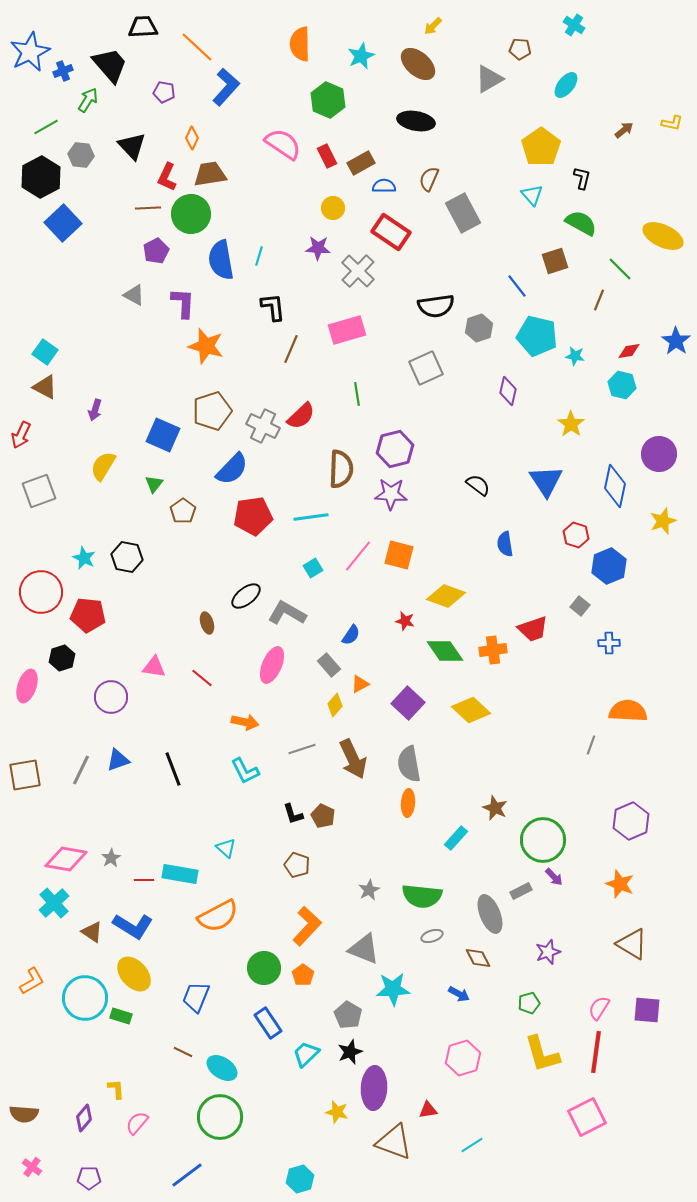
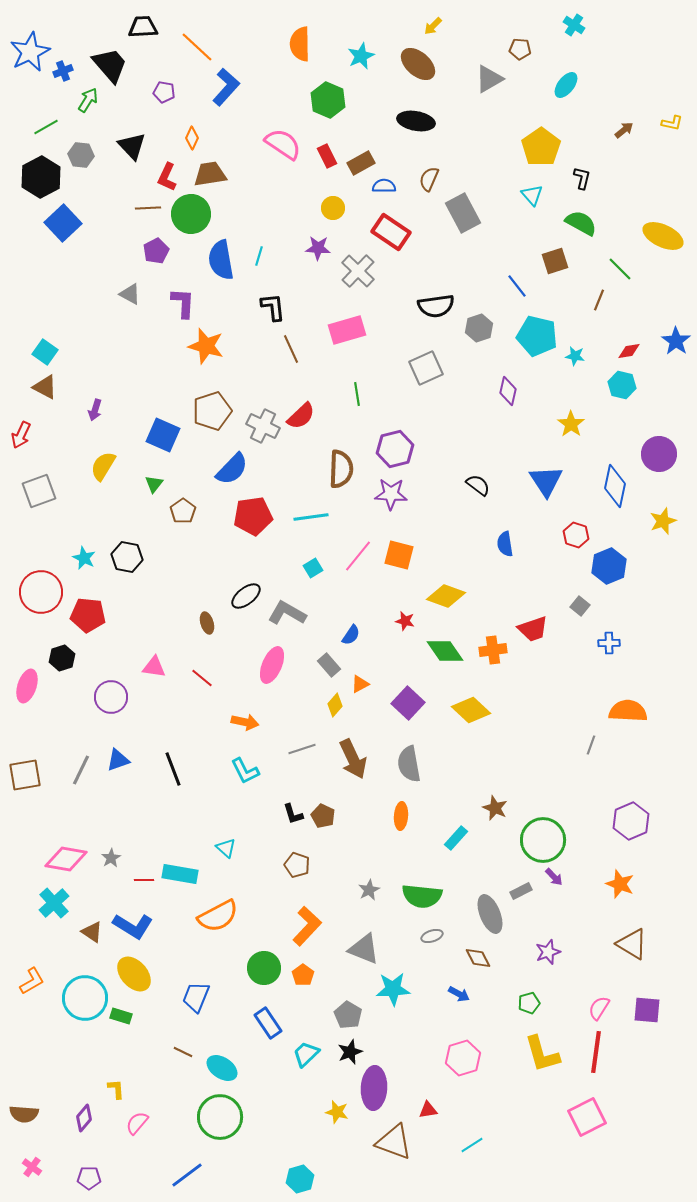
gray triangle at (134, 295): moved 4 px left, 1 px up
brown line at (291, 349): rotated 48 degrees counterclockwise
orange ellipse at (408, 803): moved 7 px left, 13 px down
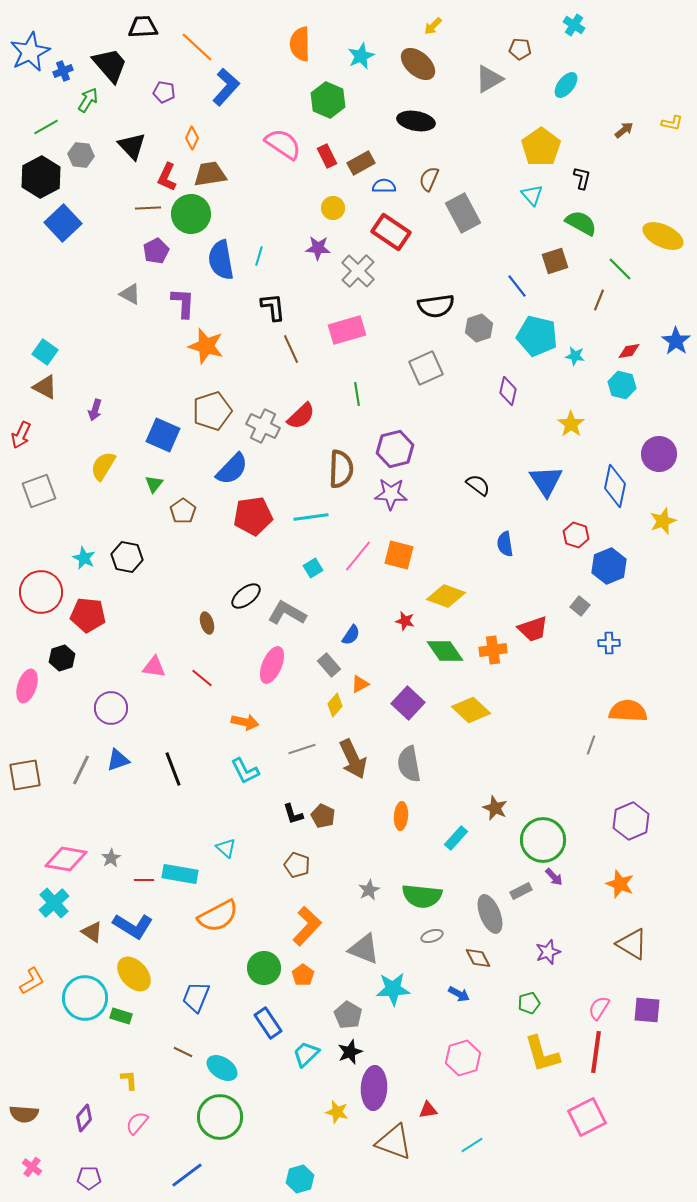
purple circle at (111, 697): moved 11 px down
yellow L-shape at (116, 1089): moved 13 px right, 9 px up
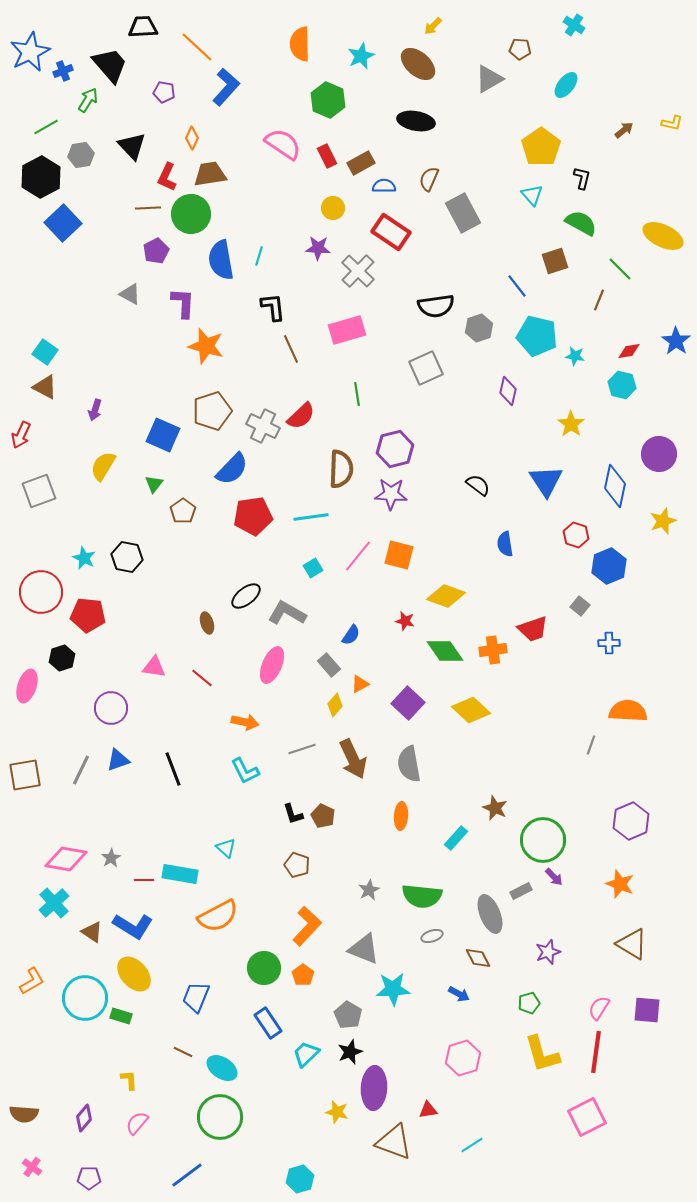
gray hexagon at (81, 155): rotated 15 degrees counterclockwise
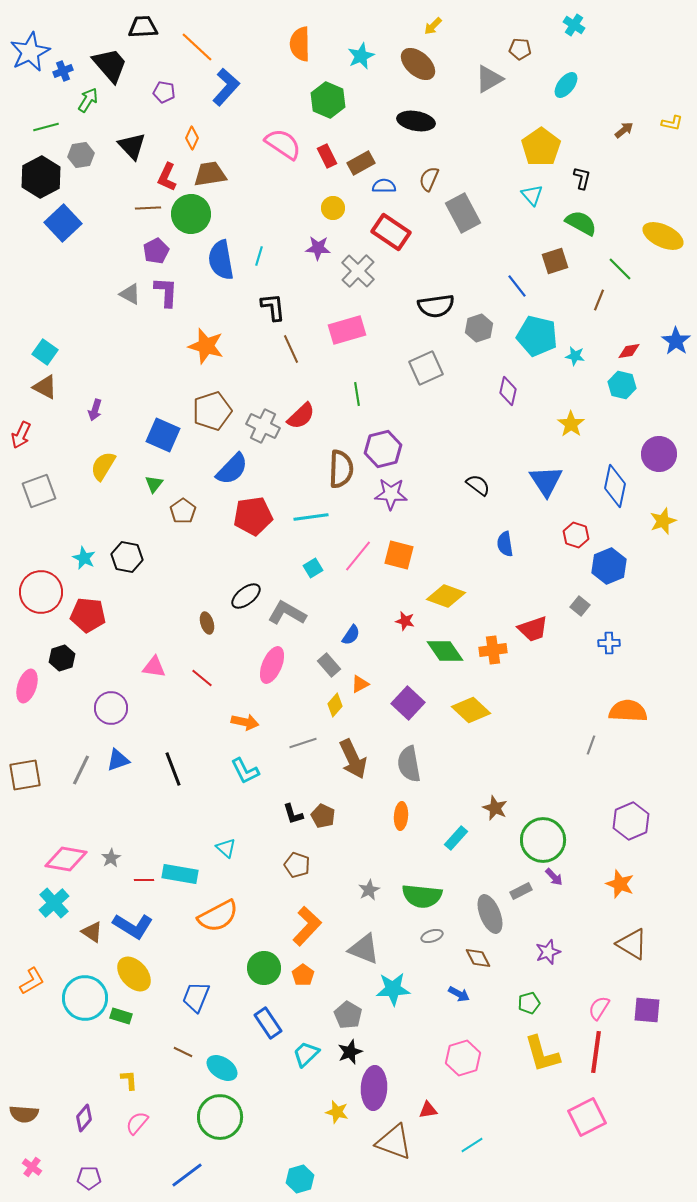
green line at (46, 127): rotated 15 degrees clockwise
purple L-shape at (183, 303): moved 17 px left, 11 px up
purple hexagon at (395, 449): moved 12 px left
gray line at (302, 749): moved 1 px right, 6 px up
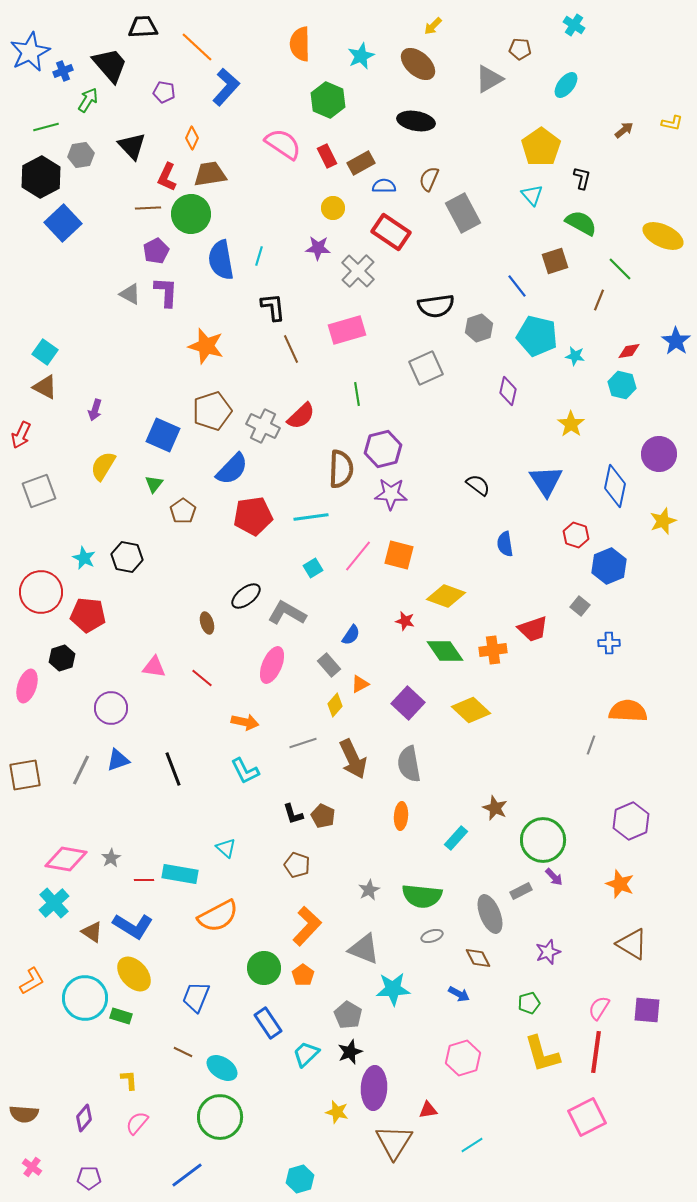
brown triangle at (394, 1142): rotated 42 degrees clockwise
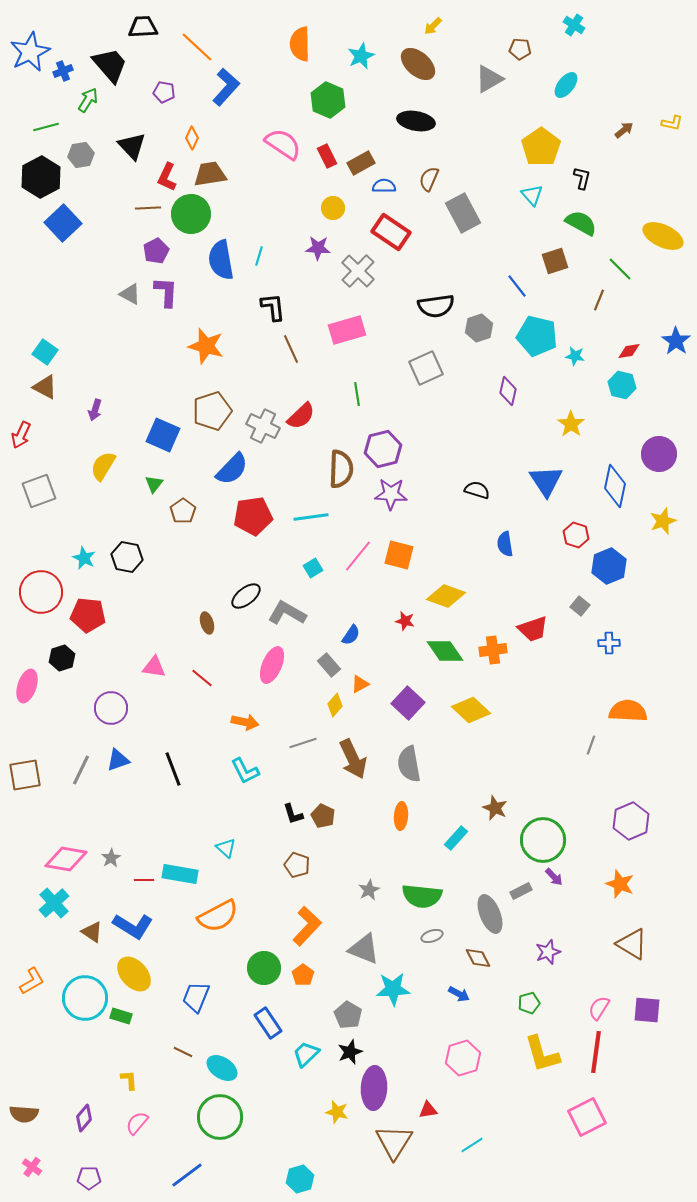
black semicircle at (478, 485): moved 1 px left, 5 px down; rotated 20 degrees counterclockwise
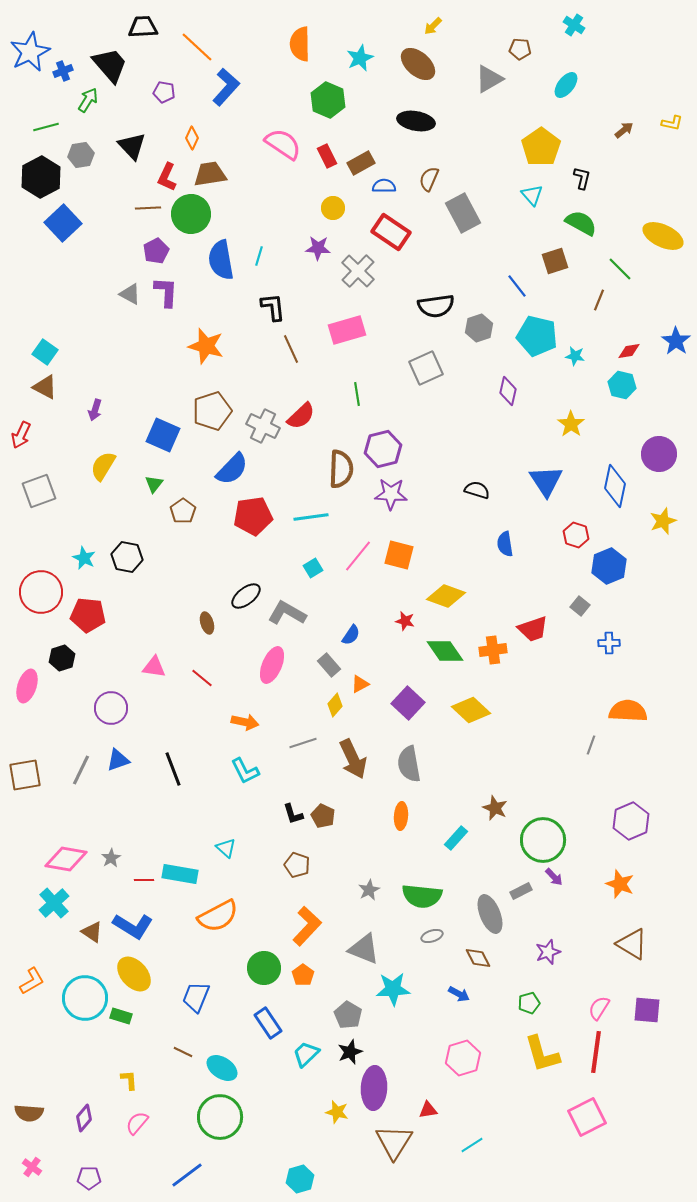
cyan star at (361, 56): moved 1 px left, 2 px down
brown semicircle at (24, 1114): moved 5 px right, 1 px up
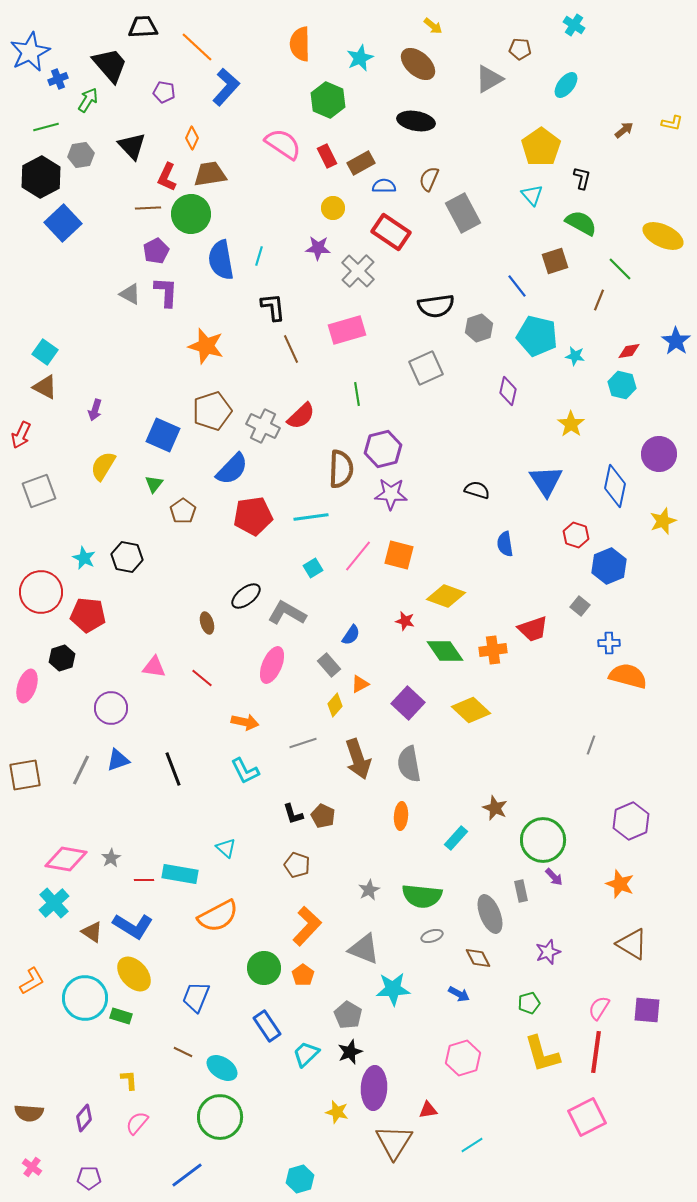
yellow arrow at (433, 26): rotated 96 degrees counterclockwise
blue cross at (63, 71): moved 5 px left, 8 px down
orange semicircle at (628, 711): moved 35 px up; rotated 12 degrees clockwise
brown arrow at (353, 759): moved 5 px right; rotated 6 degrees clockwise
gray rectangle at (521, 891): rotated 75 degrees counterclockwise
blue rectangle at (268, 1023): moved 1 px left, 3 px down
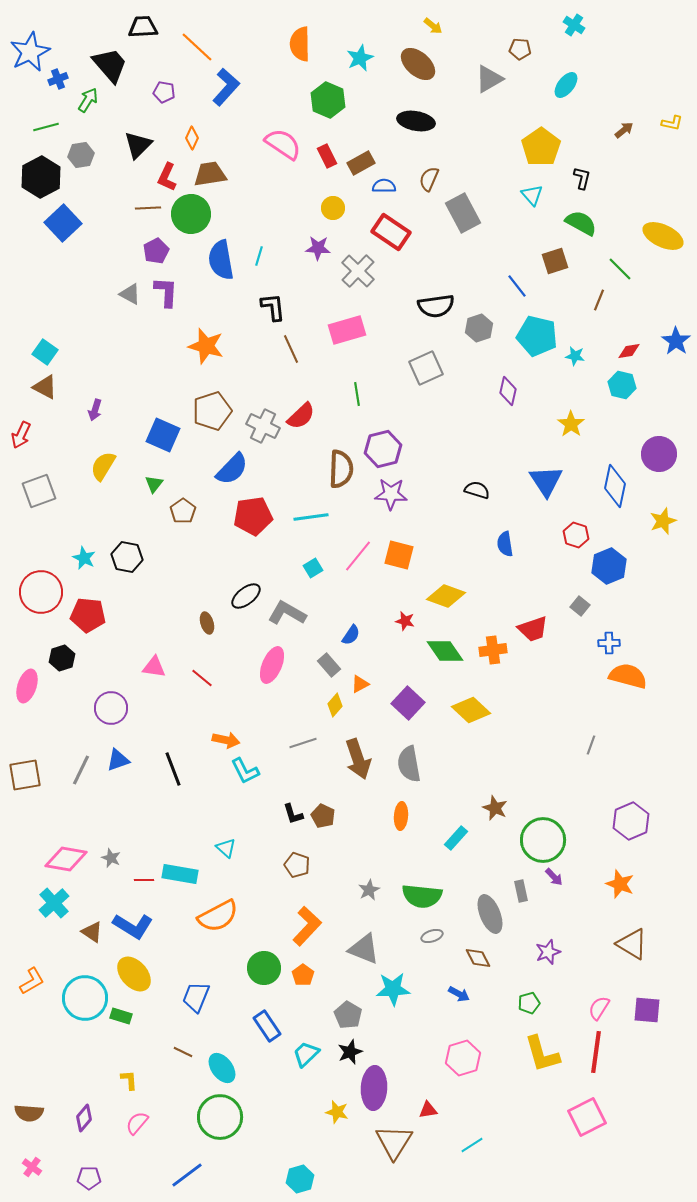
black triangle at (132, 146): moved 6 px right, 1 px up; rotated 28 degrees clockwise
orange arrow at (245, 722): moved 19 px left, 18 px down
gray star at (111, 858): rotated 18 degrees counterclockwise
cyan ellipse at (222, 1068): rotated 20 degrees clockwise
